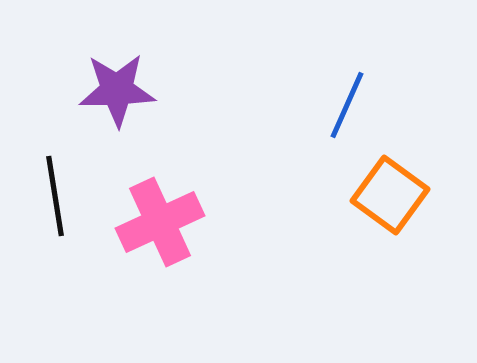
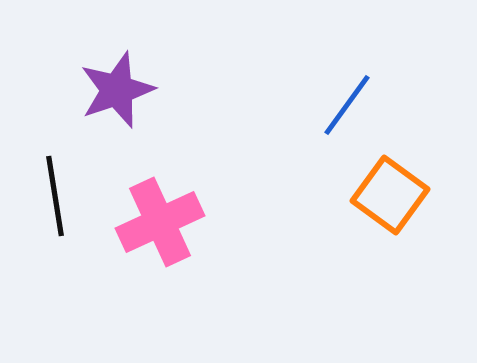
purple star: rotated 18 degrees counterclockwise
blue line: rotated 12 degrees clockwise
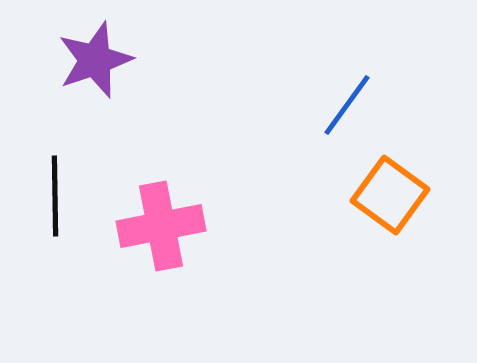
purple star: moved 22 px left, 30 px up
black line: rotated 8 degrees clockwise
pink cross: moved 1 px right, 4 px down; rotated 14 degrees clockwise
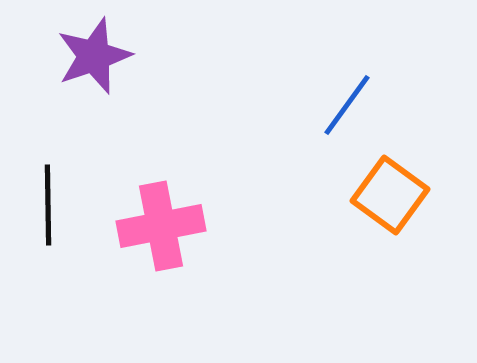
purple star: moved 1 px left, 4 px up
black line: moved 7 px left, 9 px down
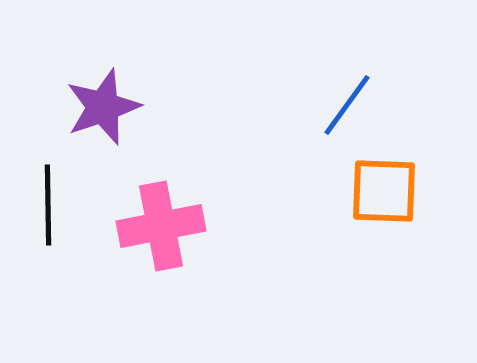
purple star: moved 9 px right, 51 px down
orange square: moved 6 px left, 4 px up; rotated 34 degrees counterclockwise
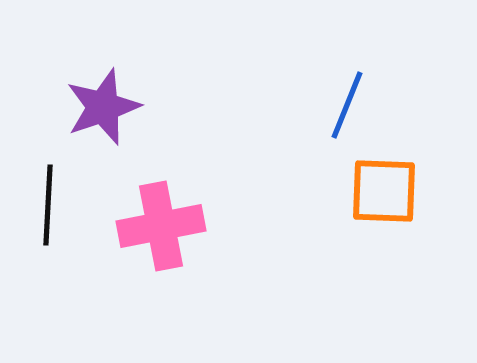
blue line: rotated 14 degrees counterclockwise
black line: rotated 4 degrees clockwise
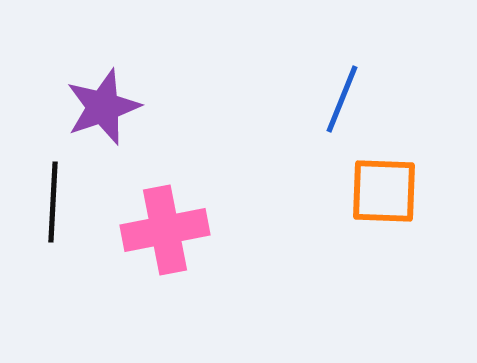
blue line: moved 5 px left, 6 px up
black line: moved 5 px right, 3 px up
pink cross: moved 4 px right, 4 px down
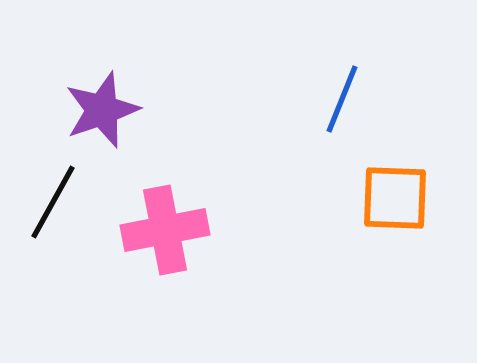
purple star: moved 1 px left, 3 px down
orange square: moved 11 px right, 7 px down
black line: rotated 26 degrees clockwise
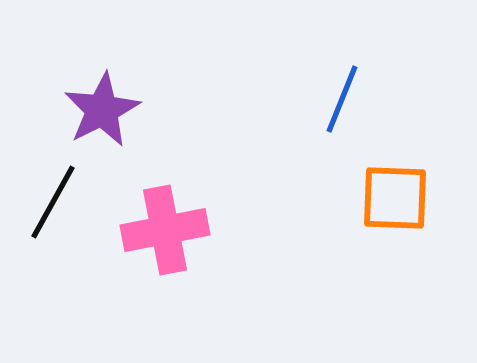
purple star: rotated 8 degrees counterclockwise
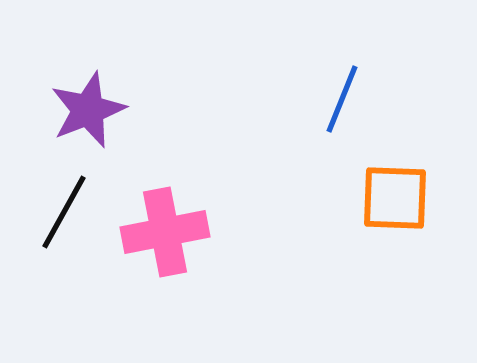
purple star: moved 14 px left; rotated 6 degrees clockwise
black line: moved 11 px right, 10 px down
pink cross: moved 2 px down
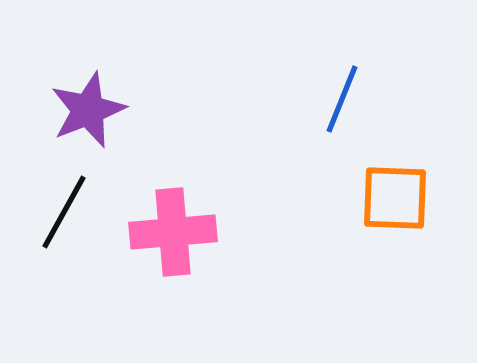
pink cross: moved 8 px right; rotated 6 degrees clockwise
